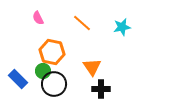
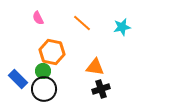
orange triangle: moved 3 px right; rotated 48 degrees counterclockwise
black circle: moved 10 px left, 5 px down
black cross: rotated 18 degrees counterclockwise
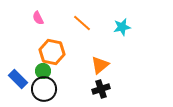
orange triangle: moved 5 px right, 2 px up; rotated 48 degrees counterclockwise
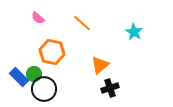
pink semicircle: rotated 24 degrees counterclockwise
cyan star: moved 12 px right, 5 px down; rotated 30 degrees counterclockwise
green circle: moved 9 px left, 3 px down
blue rectangle: moved 1 px right, 2 px up
black cross: moved 9 px right, 1 px up
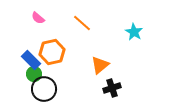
orange hexagon: rotated 25 degrees counterclockwise
blue rectangle: moved 12 px right, 17 px up
black cross: moved 2 px right
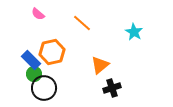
pink semicircle: moved 4 px up
black circle: moved 1 px up
